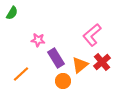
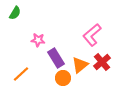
green semicircle: moved 3 px right
orange circle: moved 3 px up
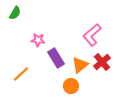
orange circle: moved 8 px right, 8 px down
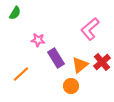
pink L-shape: moved 2 px left, 6 px up
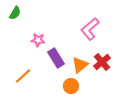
orange line: moved 2 px right, 2 px down
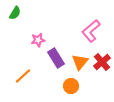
pink L-shape: moved 1 px right, 2 px down
pink star: rotated 16 degrees counterclockwise
orange triangle: moved 3 px up; rotated 12 degrees counterclockwise
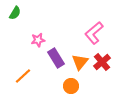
pink L-shape: moved 3 px right, 2 px down
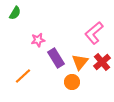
orange circle: moved 1 px right, 4 px up
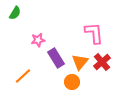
pink L-shape: rotated 125 degrees clockwise
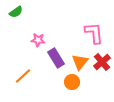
green semicircle: moved 1 px right, 1 px up; rotated 24 degrees clockwise
pink star: rotated 16 degrees clockwise
